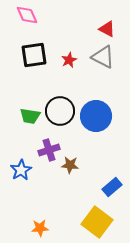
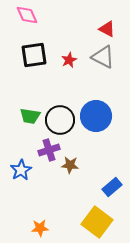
black circle: moved 9 px down
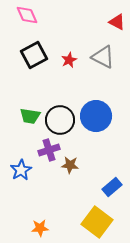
red triangle: moved 10 px right, 7 px up
black square: rotated 20 degrees counterclockwise
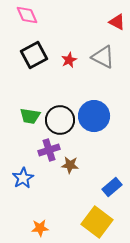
blue circle: moved 2 px left
blue star: moved 2 px right, 8 px down
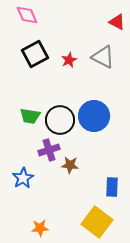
black square: moved 1 px right, 1 px up
blue rectangle: rotated 48 degrees counterclockwise
